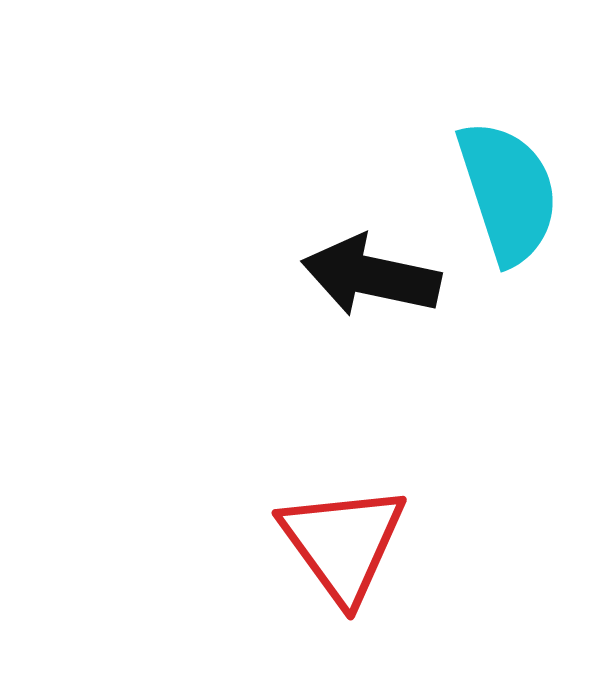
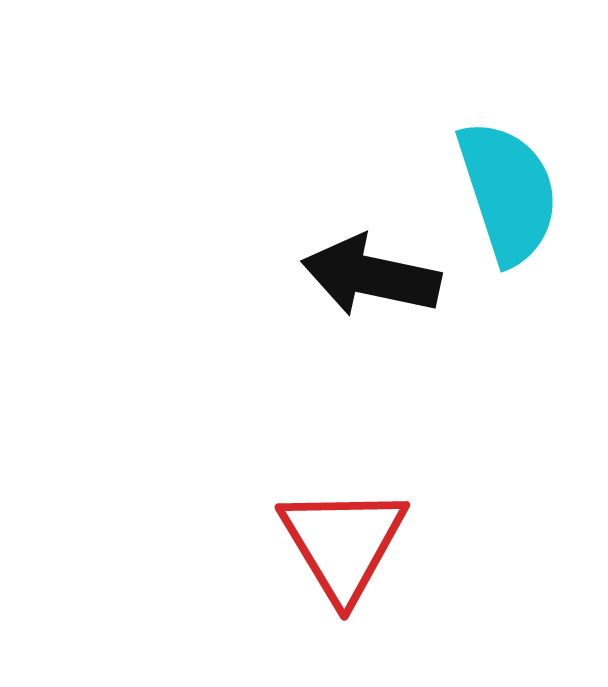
red triangle: rotated 5 degrees clockwise
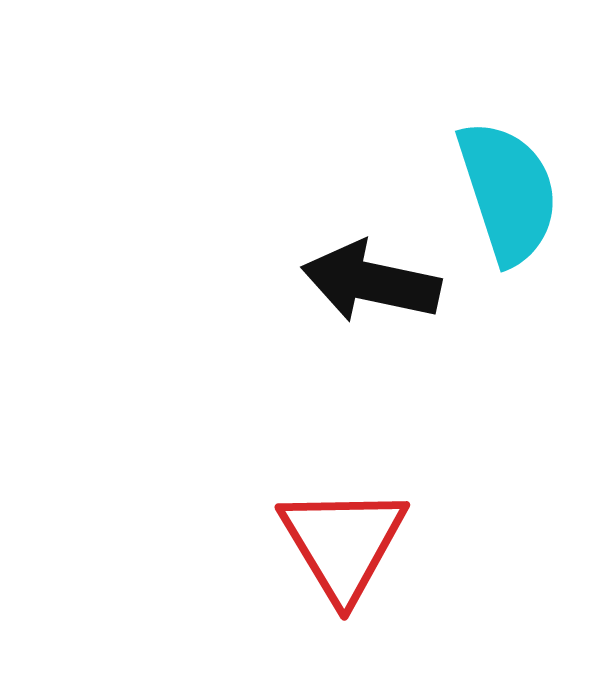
black arrow: moved 6 px down
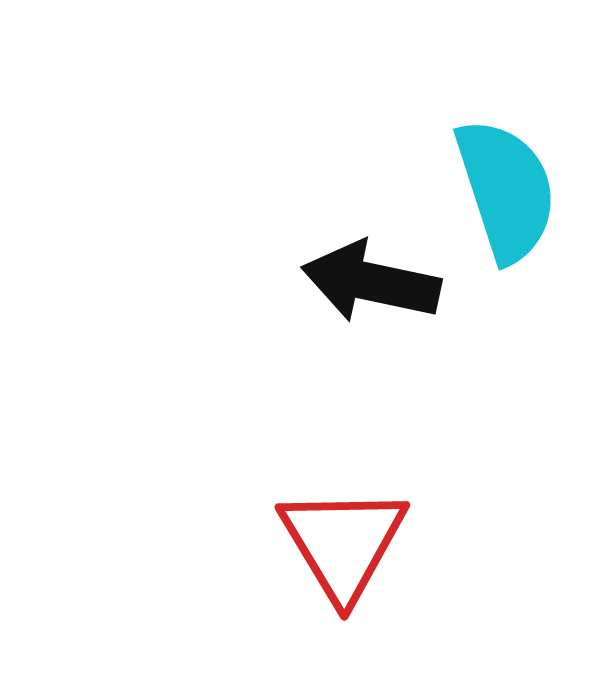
cyan semicircle: moved 2 px left, 2 px up
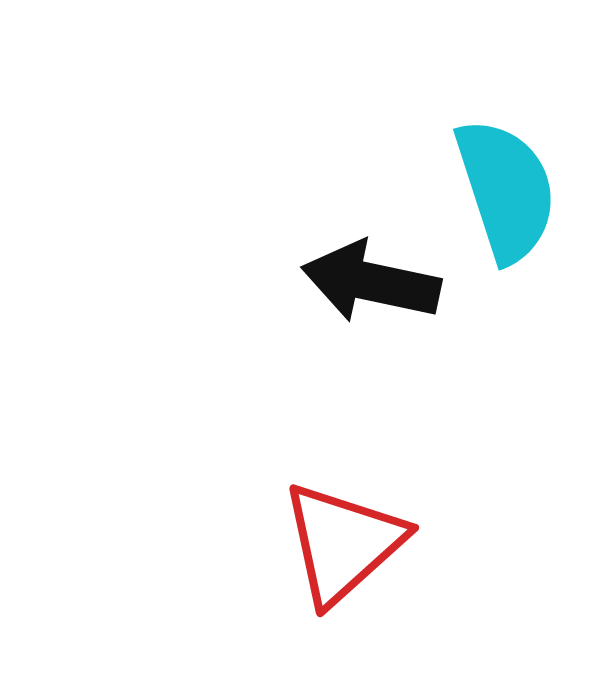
red triangle: rotated 19 degrees clockwise
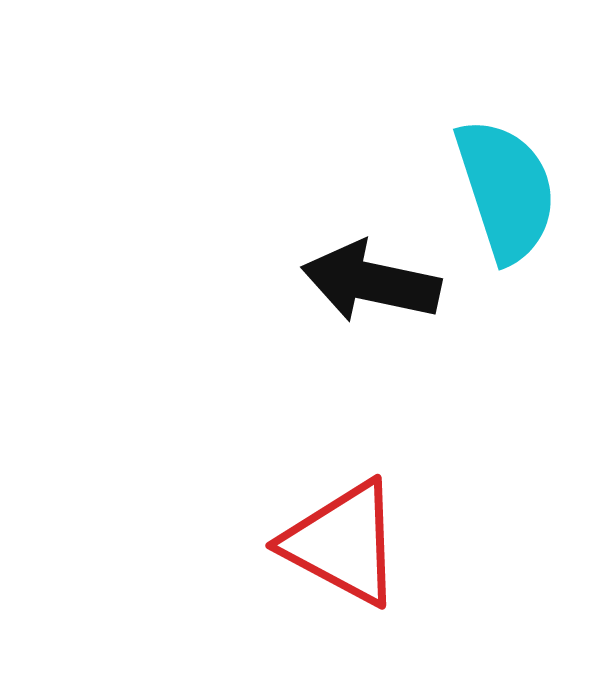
red triangle: rotated 50 degrees counterclockwise
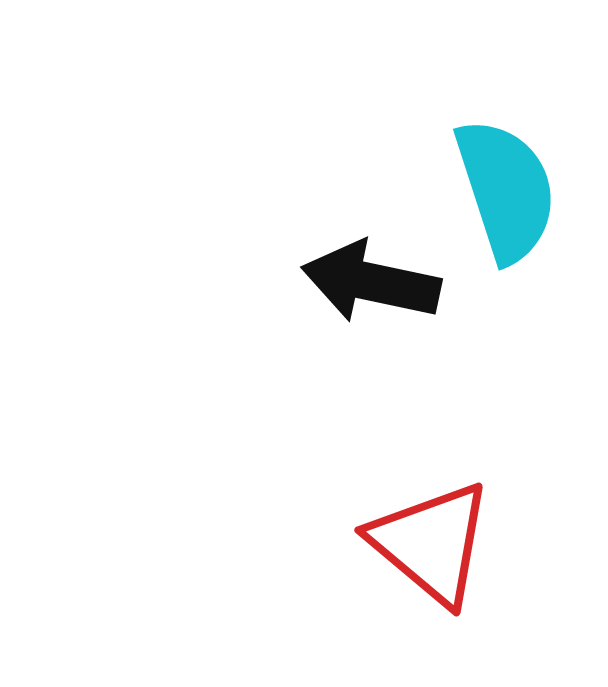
red triangle: moved 88 px right; rotated 12 degrees clockwise
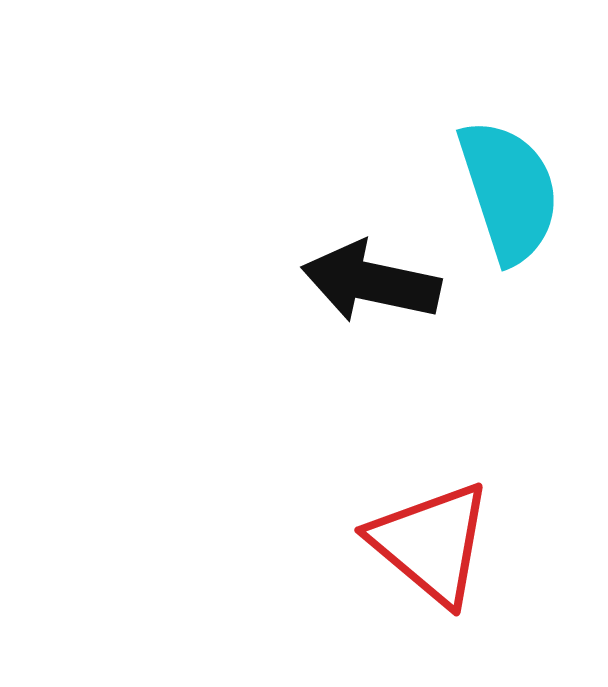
cyan semicircle: moved 3 px right, 1 px down
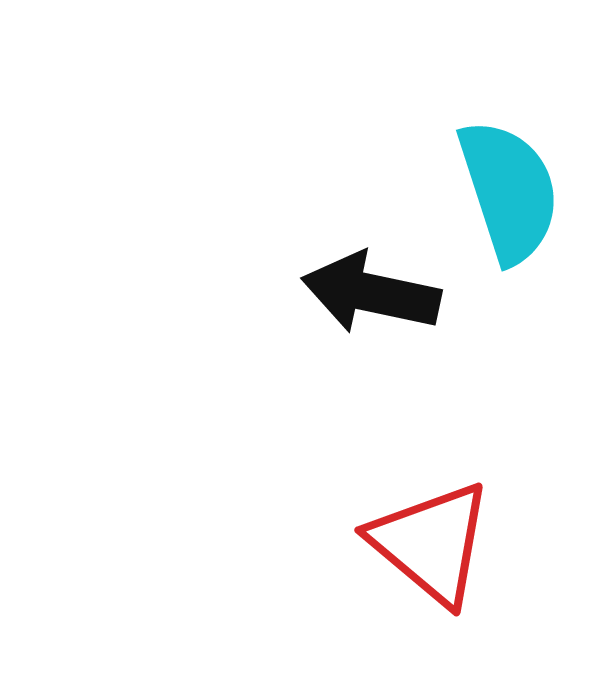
black arrow: moved 11 px down
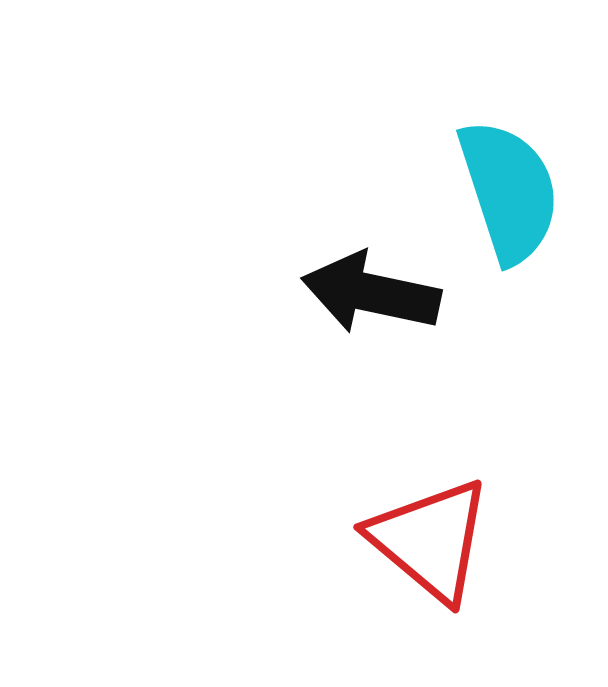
red triangle: moved 1 px left, 3 px up
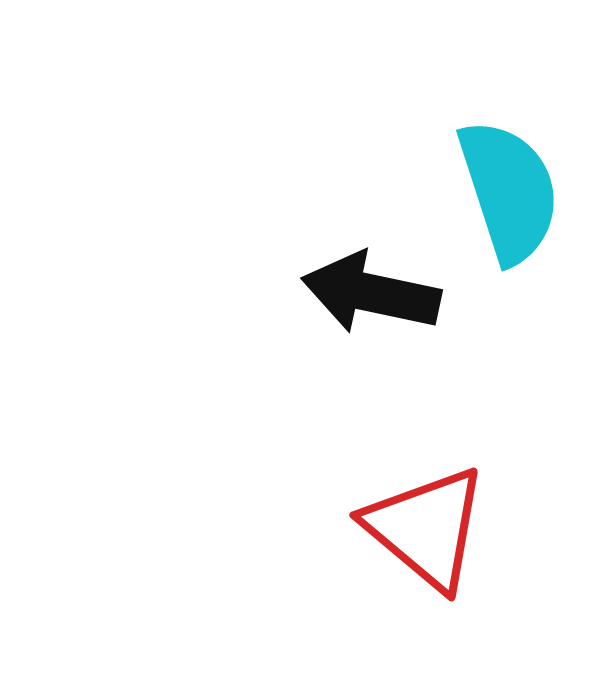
red triangle: moved 4 px left, 12 px up
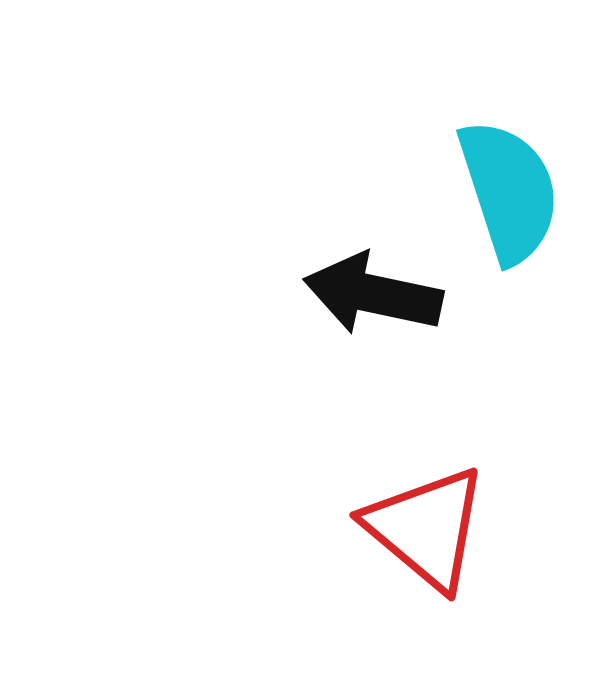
black arrow: moved 2 px right, 1 px down
